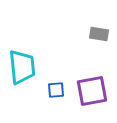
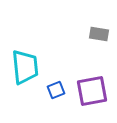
cyan trapezoid: moved 3 px right
blue square: rotated 18 degrees counterclockwise
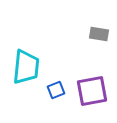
cyan trapezoid: moved 1 px right; rotated 12 degrees clockwise
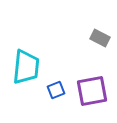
gray rectangle: moved 1 px right, 4 px down; rotated 18 degrees clockwise
